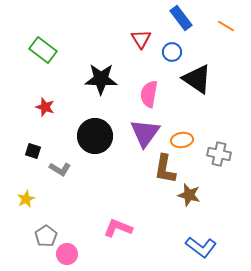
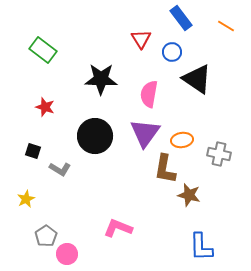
blue L-shape: rotated 52 degrees clockwise
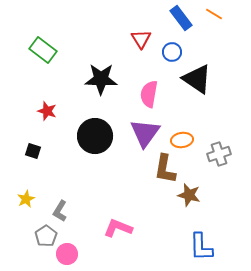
orange line: moved 12 px left, 12 px up
red star: moved 2 px right, 4 px down
gray cross: rotated 30 degrees counterclockwise
gray L-shape: moved 42 px down; rotated 90 degrees clockwise
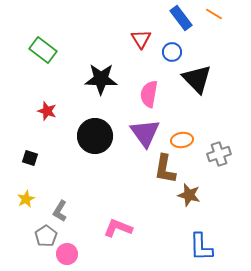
black triangle: rotated 12 degrees clockwise
purple triangle: rotated 12 degrees counterclockwise
black square: moved 3 px left, 7 px down
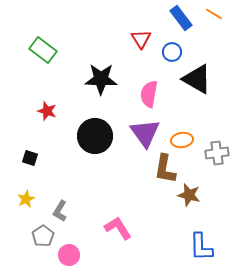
black triangle: rotated 16 degrees counterclockwise
gray cross: moved 2 px left, 1 px up; rotated 10 degrees clockwise
pink L-shape: rotated 36 degrees clockwise
gray pentagon: moved 3 px left
pink circle: moved 2 px right, 1 px down
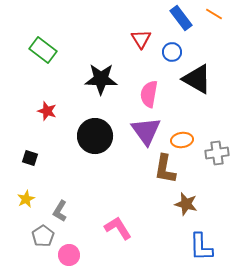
purple triangle: moved 1 px right, 2 px up
brown star: moved 3 px left, 9 px down
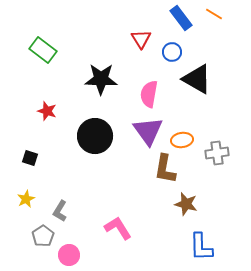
purple triangle: moved 2 px right
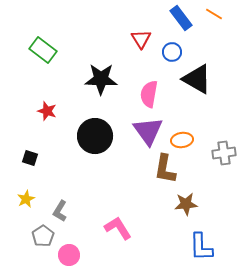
gray cross: moved 7 px right
brown star: rotated 20 degrees counterclockwise
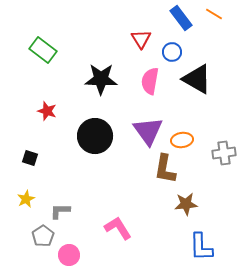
pink semicircle: moved 1 px right, 13 px up
gray L-shape: rotated 60 degrees clockwise
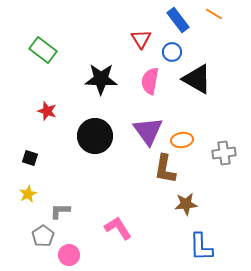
blue rectangle: moved 3 px left, 2 px down
yellow star: moved 2 px right, 5 px up
